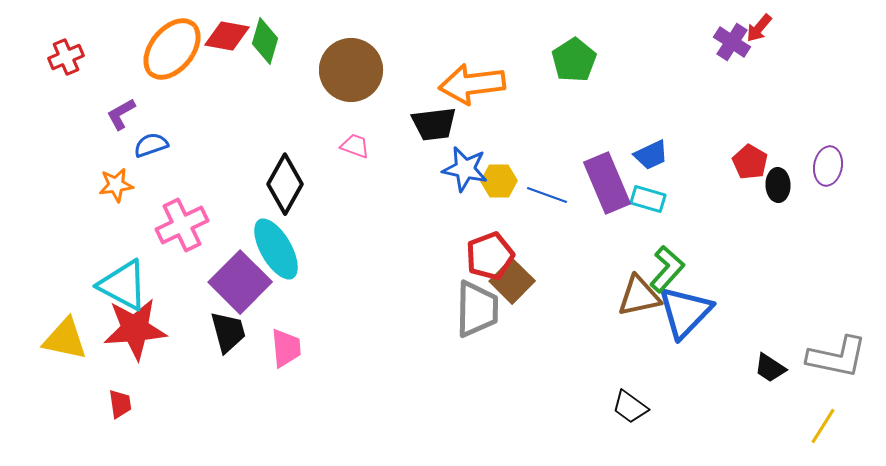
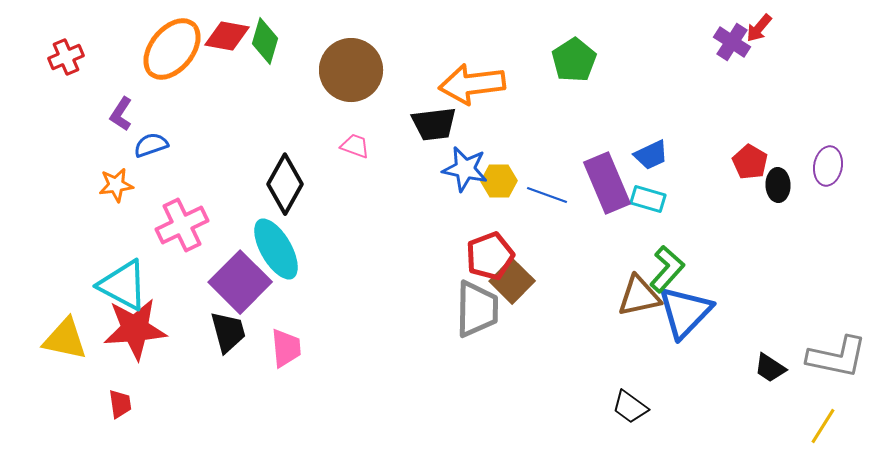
purple L-shape at (121, 114): rotated 28 degrees counterclockwise
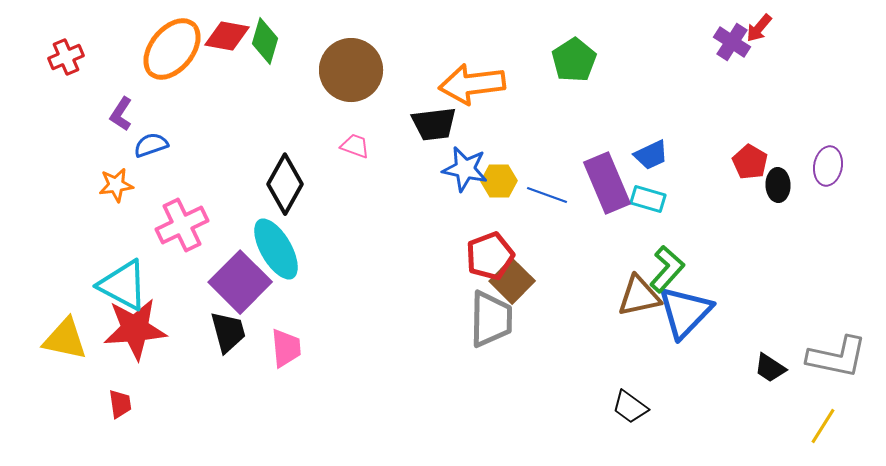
gray trapezoid at (477, 309): moved 14 px right, 10 px down
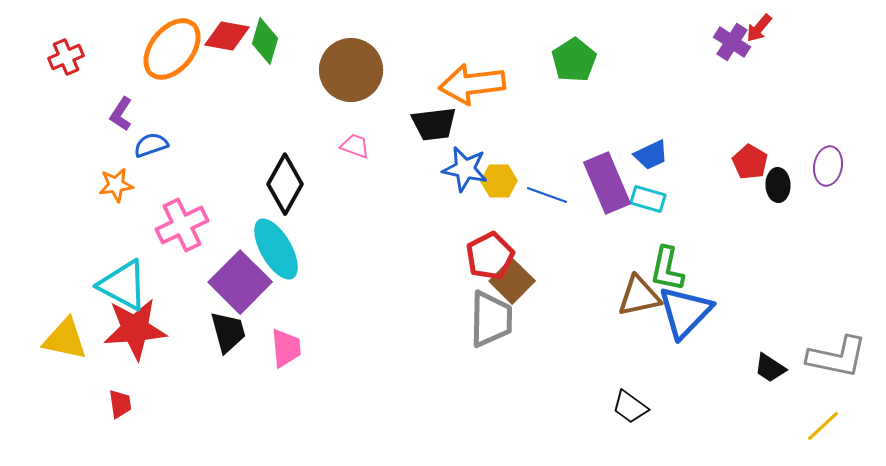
red pentagon at (490, 256): rotated 6 degrees counterclockwise
green L-shape at (667, 269): rotated 150 degrees clockwise
yellow line at (823, 426): rotated 15 degrees clockwise
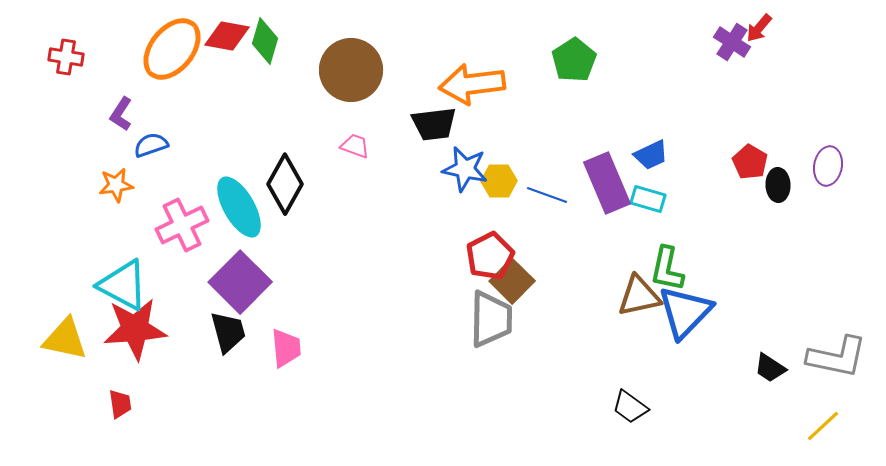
red cross at (66, 57): rotated 32 degrees clockwise
cyan ellipse at (276, 249): moved 37 px left, 42 px up
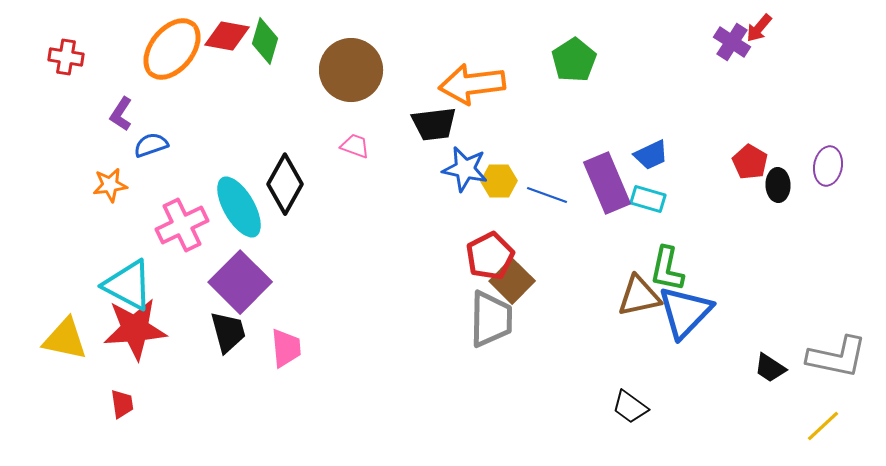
orange star at (116, 185): moved 6 px left
cyan triangle at (123, 285): moved 5 px right
red trapezoid at (120, 404): moved 2 px right
